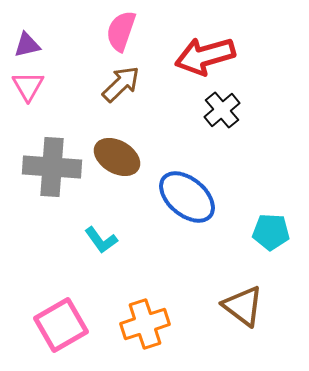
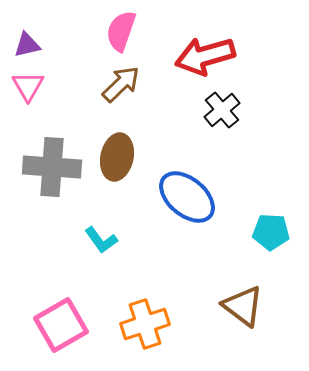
brown ellipse: rotated 72 degrees clockwise
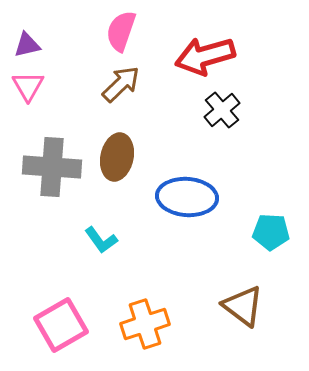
blue ellipse: rotated 36 degrees counterclockwise
